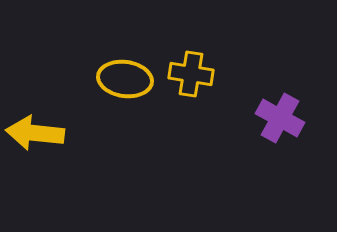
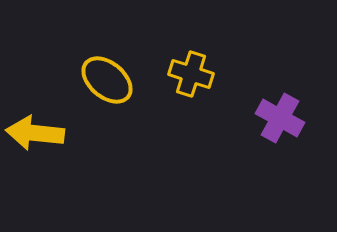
yellow cross: rotated 9 degrees clockwise
yellow ellipse: moved 18 px left, 1 px down; rotated 32 degrees clockwise
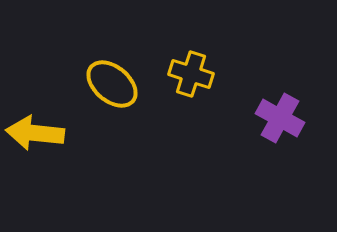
yellow ellipse: moved 5 px right, 4 px down
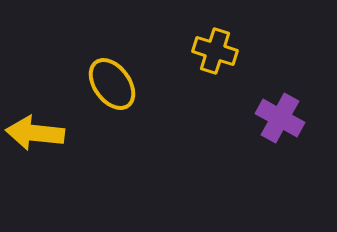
yellow cross: moved 24 px right, 23 px up
yellow ellipse: rotated 14 degrees clockwise
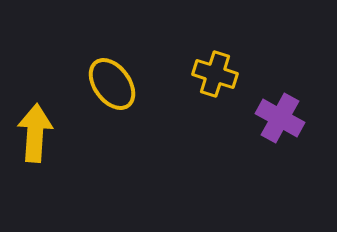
yellow cross: moved 23 px down
yellow arrow: rotated 88 degrees clockwise
